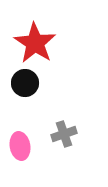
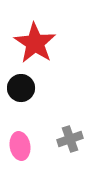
black circle: moved 4 px left, 5 px down
gray cross: moved 6 px right, 5 px down
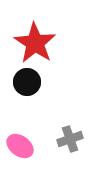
black circle: moved 6 px right, 6 px up
pink ellipse: rotated 44 degrees counterclockwise
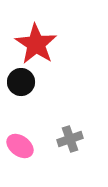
red star: moved 1 px right, 1 px down
black circle: moved 6 px left
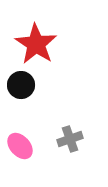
black circle: moved 3 px down
pink ellipse: rotated 12 degrees clockwise
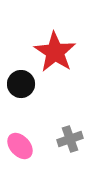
red star: moved 19 px right, 8 px down
black circle: moved 1 px up
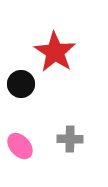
gray cross: rotated 20 degrees clockwise
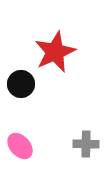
red star: rotated 15 degrees clockwise
gray cross: moved 16 px right, 5 px down
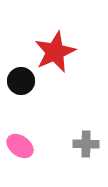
black circle: moved 3 px up
pink ellipse: rotated 12 degrees counterclockwise
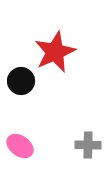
gray cross: moved 2 px right, 1 px down
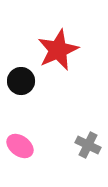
red star: moved 3 px right, 2 px up
gray cross: rotated 25 degrees clockwise
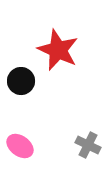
red star: rotated 24 degrees counterclockwise
